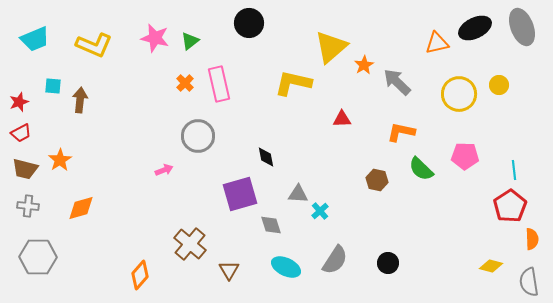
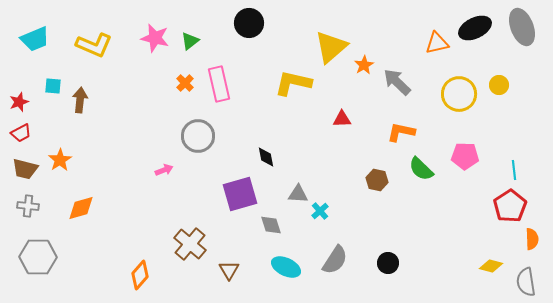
gray semicircle at (529, 282): moved 3 px left
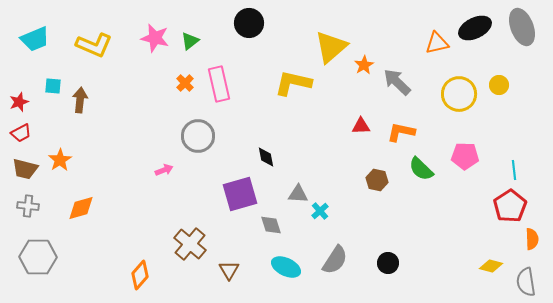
red triangle at (342, 119): moved 19 px right, 7 px down
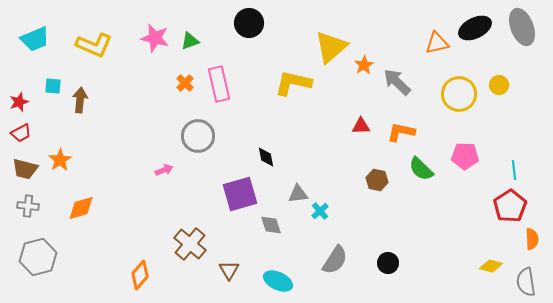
green triangle at (190, 41): rotated 18 degrees clockwise
gray triangle at (298, 194): rotated 10 degrees counterclockwise
gray hexagon at (38, 257): rotated 15 degrees counterclockwise
cyan ellipse at (286, 267): moved 8 px left, 14 px down
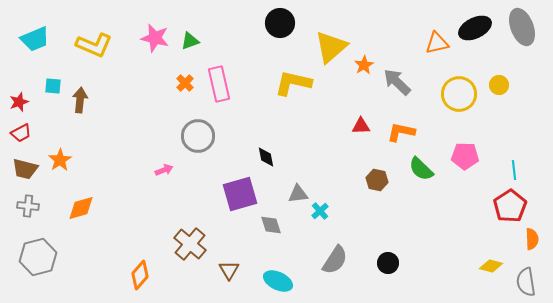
black circle at (249, 23): moved 31 px right
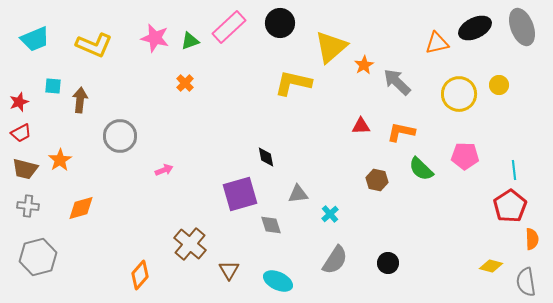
pink rectangle at (219, 84): moved 10 px right, 57 px up; rotated 60 degrees clockwise
gray circle at (198, 136): moved 78 px left
cyan cross at (320, 211): moved 10 px right, 3 px down
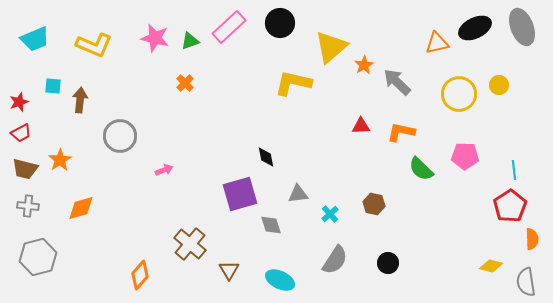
brown hexagon at (377, 180): moved 3 px left, 24 px down
cyan ellipse at (278, 281): moved 2 px right, 1 px up
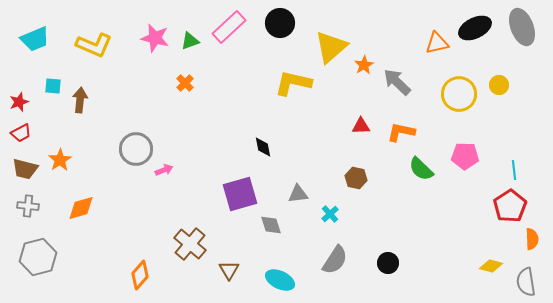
gray circle at (120, 136): moved 16 px right, 13 px down
black diamond at (266, 157): moved 3 px left, 10 px up
brown hexagon at (374, 204): moved 18 px left, 26 px up
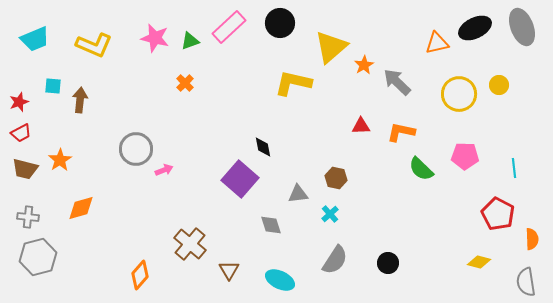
cyan line at (514, 170): moved 2 px up
brown hexagon at (356, 178): moved 20 px left
purple square at (240, 194): moved 15 px up; rotated 33 degrees counterclockwise
gray cross at (28, 206): moved 11 px down
red pentagon at (510, 206): moved 12 px left, 8 px down; rotated 12 degrees counterclockwise
yellow diamond at (491, 266): moved 12 px left, 4 px up
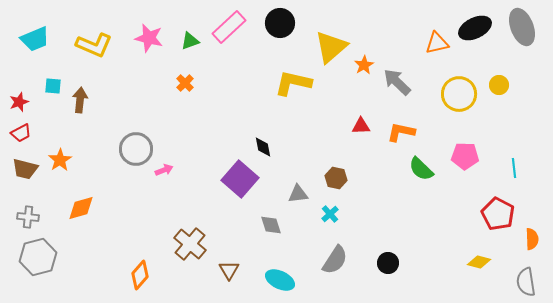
pink star at (155, 38): moved 6 px left
